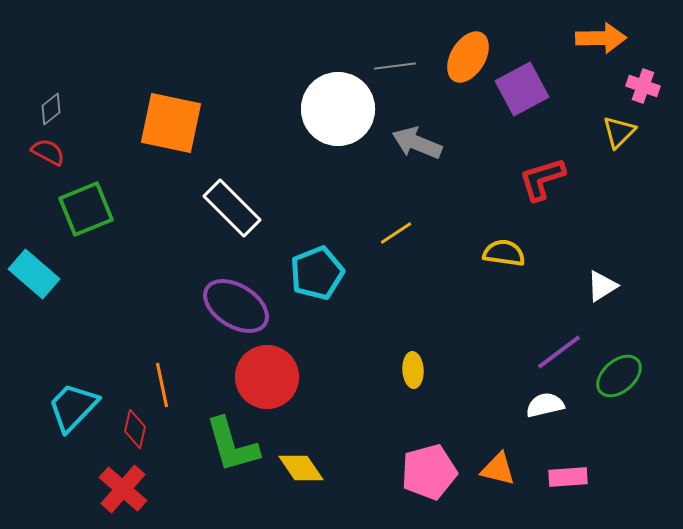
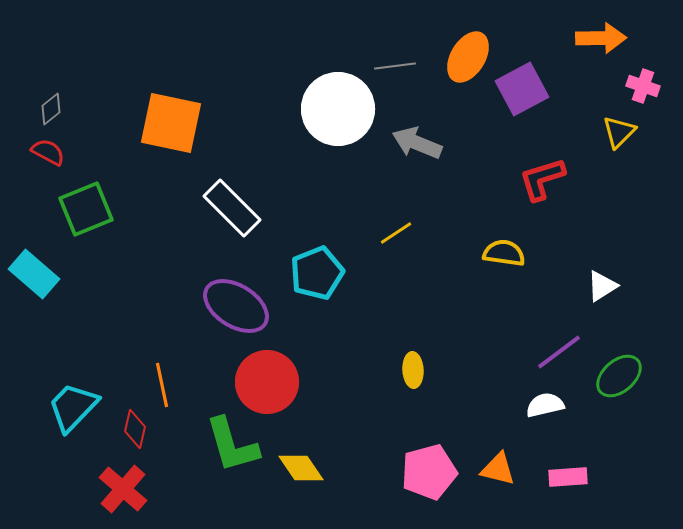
red circle: moved 5 px down
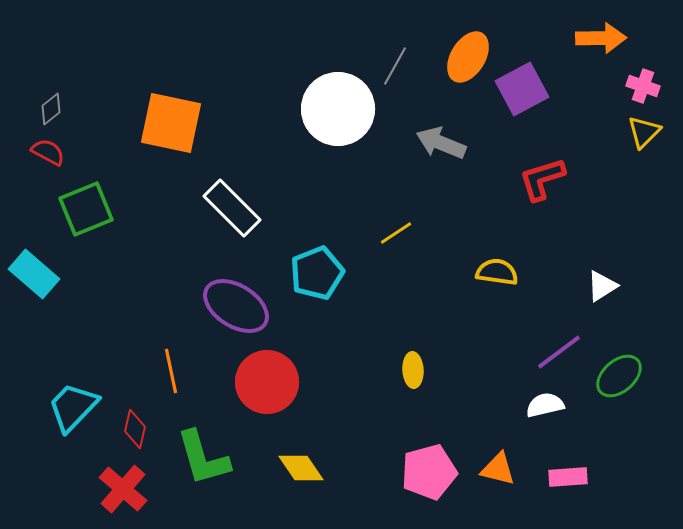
gray line: rotated 54 degrees counterclockwise
yellow triangle: moved 25 px right
gray arrow: moved 24 px right
yellow semicircle: moved 7 px left, 19 px down
orange line: moved 9 px right, 14 px up
green L-shape: moved 29 px left, 13 px down
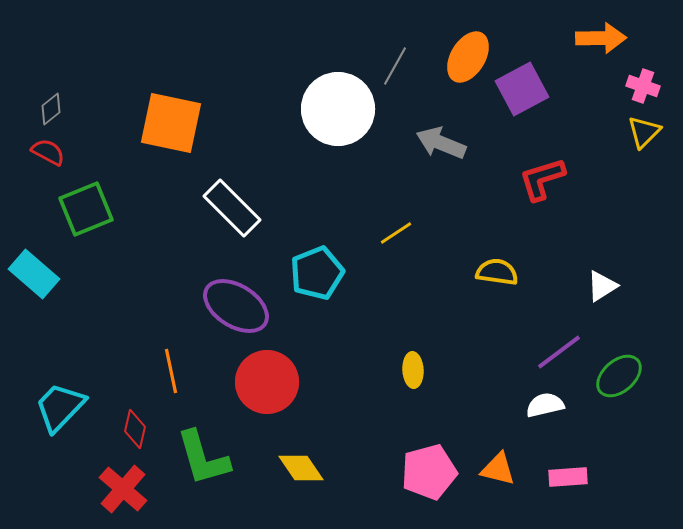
cyan trapezoid: moved 13 px left
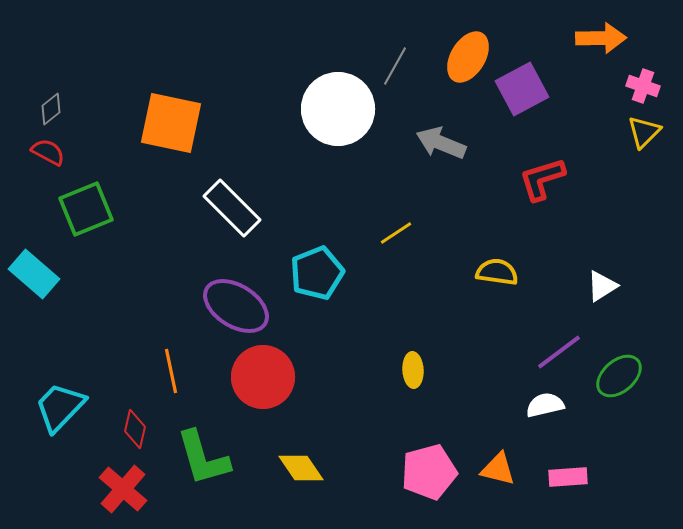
red circle: moved 4 px left, 5 px up
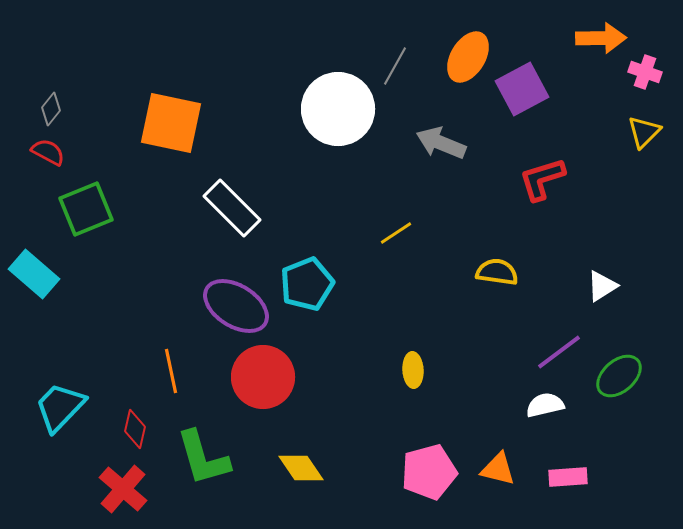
pink cross: moved 2 px right, 14 px up
gray diamond: rotated 12 degrees counterclockwise
cyan pentagon: moved 10 px left, 11 px down
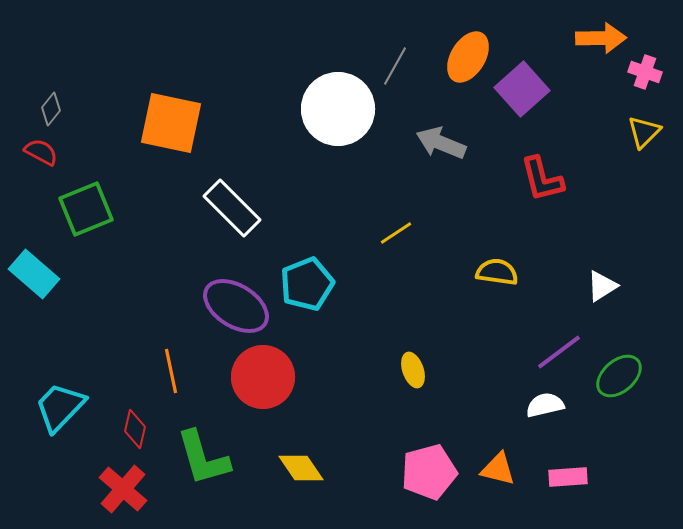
purple square: rotated 14 degrees counterclockwise
red semicircle: moved 7 px left
red L-shape: rotated 87 degrees counterclockwise
yellow ellipse: rotated 16 degrees counterclockwise
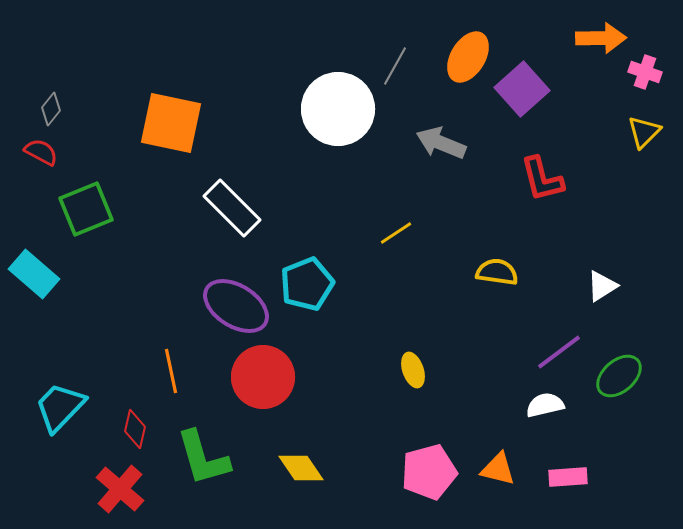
red cross: moved 3 px left
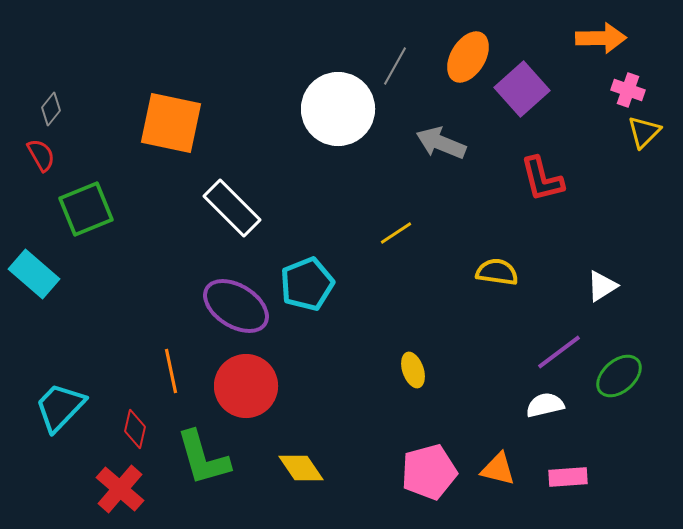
pink cross: moved 17 px left, 18 px down
red semicircle: moved 3 px down; rotated 32 degrees clockwise
red circle: moved 17 px left, 9 px down
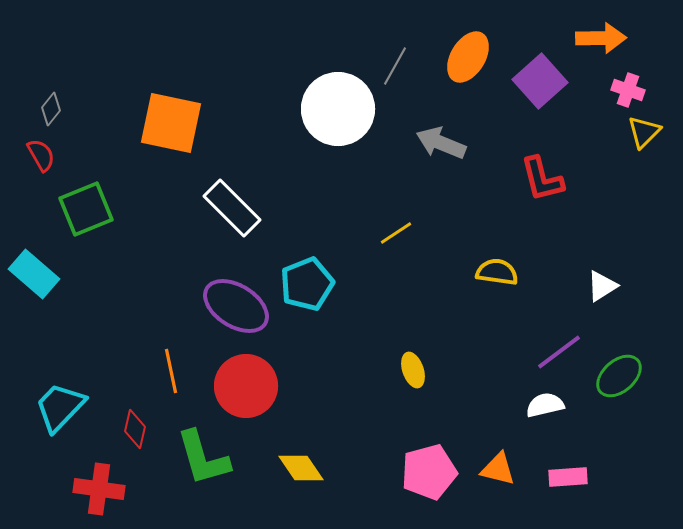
purple square: moved 18 px right, 8 px up
red cross: moved 21 px left; rotated 33 degrees counterclockwise
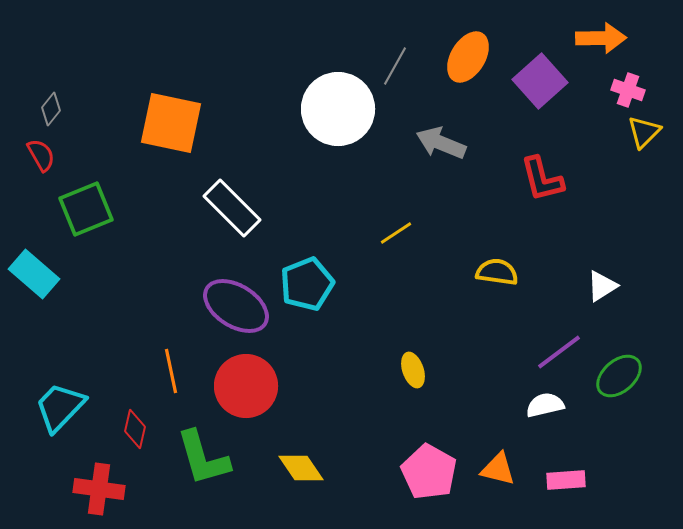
pink pentagon: rotated 28 degrees counterclockwise
pink rectangle: moved 2 px left, 3 px down
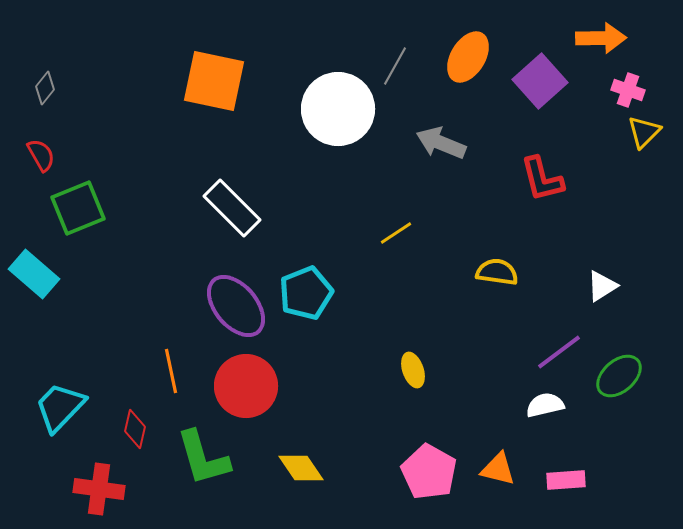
gray diamond: moved 6 px left, 21 px up
orange square: moved 43 px right, 42 px up
green square: moved 8 px left, 1 px up
cyan pentagon: moved 1 px left, 9 px down
purple ellipse: rotated 18 degrees clockwise
